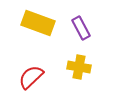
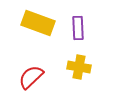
purple rectangle: moved 3 px left; rotated 25 degrees clockwise
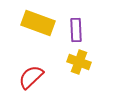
purple rectangle: moved 2 px left, 2 px down
yellow cross: moved 5 px up; rotated 10 degrees clockwise
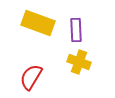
red semicircle: rotated 16 degrees counterclockwise
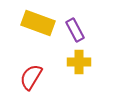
purple rectangle: moved 1 px left; rotated 25 degrees counterclockwise
yellow cross: rotated 20 degrees counterclockwise
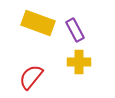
red semicircle: rotated 8 degrees clockwise
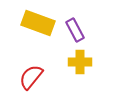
yellow cross: moved 1 px right
